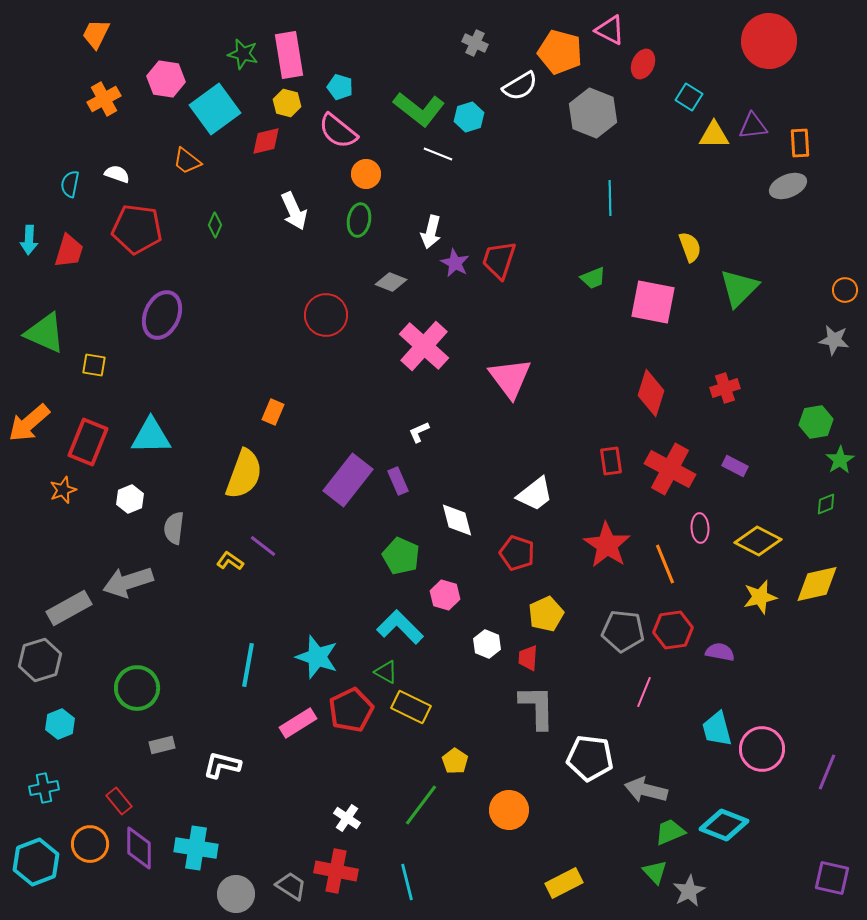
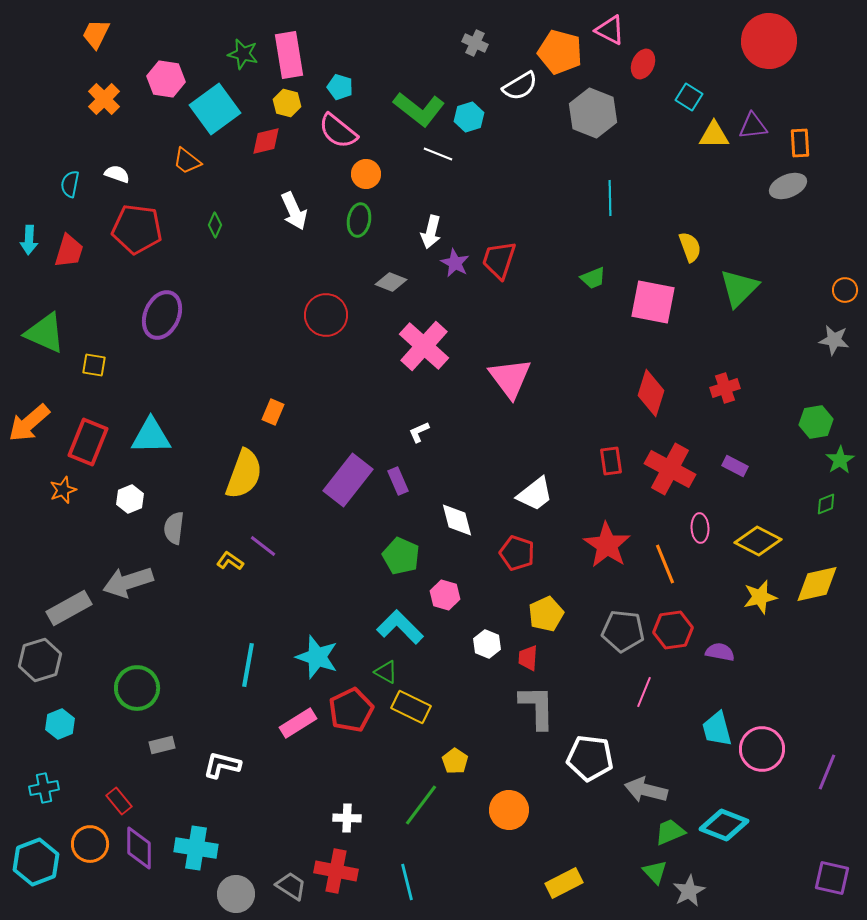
orange cross at (104, 99): rotated 16 degrees counterclockwise
white cross at (347, 818): rotated 32 degrees counterclockwise
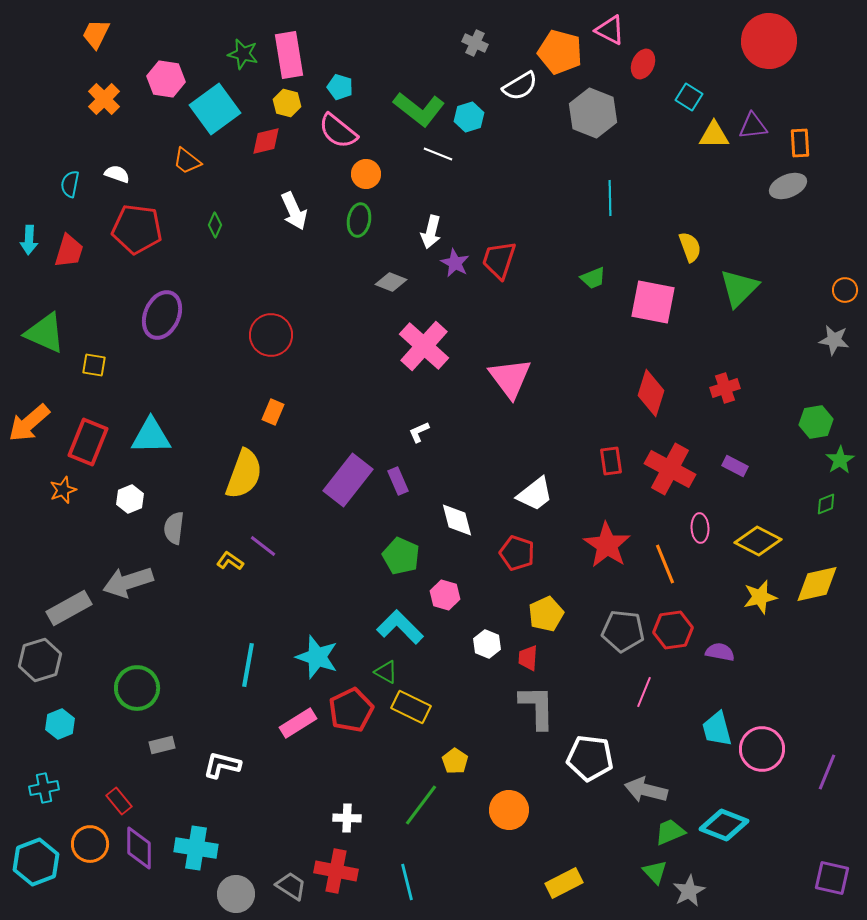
red circle at (326, 315): moved 55 px left, 20 px down
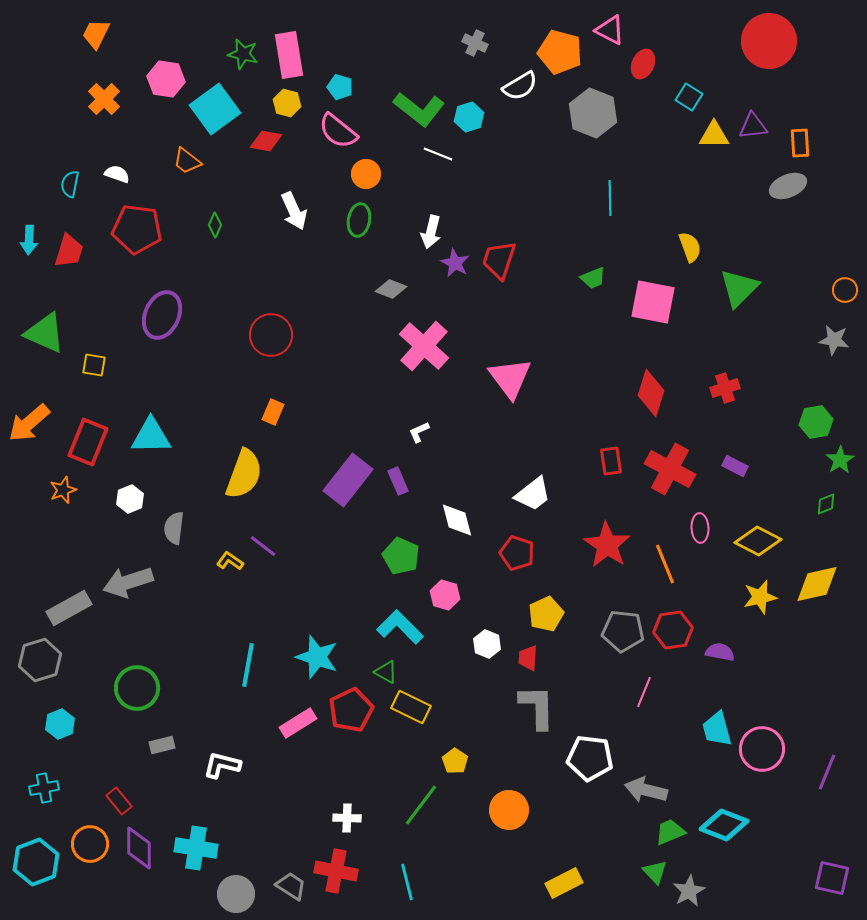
red diamond at (266, 141): rotated 24 degrees clockwise
gray diamond at (391, 282): moved 7 px down
white trapezoid at (535, 494): moved 2 px left
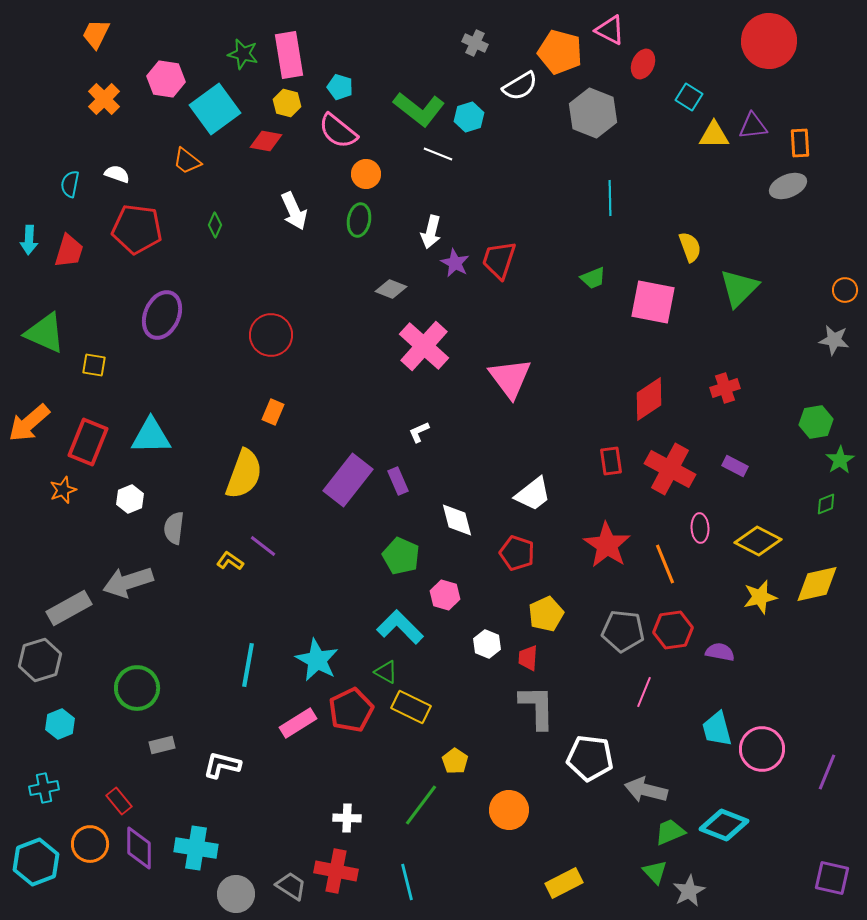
red diamond at (651, 393): moved 2 px left, 6 px down; rotated 39 degrees clockwise
cyan star at (317, 657): moved 3 px down; rotated 9 degrees clockwise
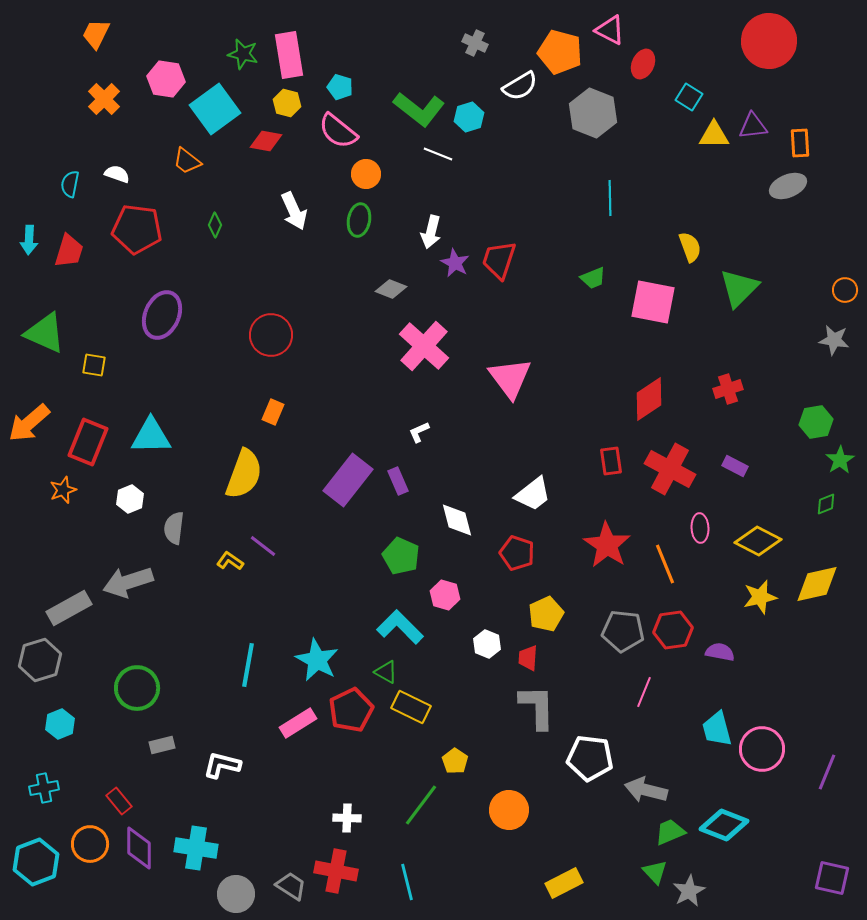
red cross at (725, 388): moved 3 px right, 1 px down
